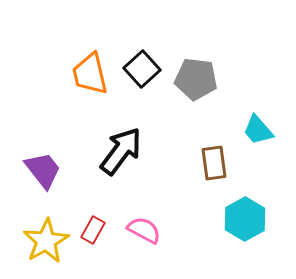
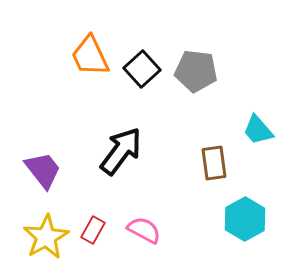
orange trapezoid: moved 18 px up; rotated 12 degrees counterclockwise
gray pentagon: moved 8 px up
yellow star: moved 4 px up
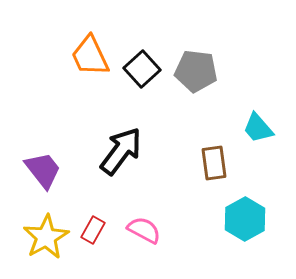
cyan trapezoid: moved 2 px up
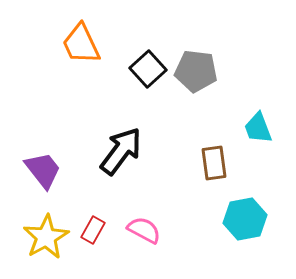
orange trapezoid: moved 9 px left, 12 px up
black square: moved 6 px right
cyan trapezoid: rotated 20 degrees clockwise
cyan hexagon: rotated 18 degrees clockwise
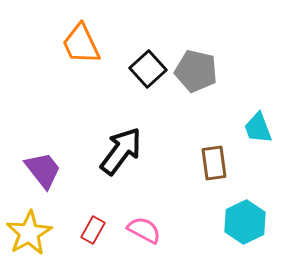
gray pentagon: rotated 6 degrees clockwise
cyan hexagon: moved 3 px down; rotated 15 degrees counterclockwise
yellow star: moved 17 px left, 4 px up
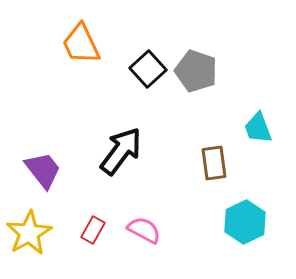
gray pentagon: rotated 6 degrees clockwise
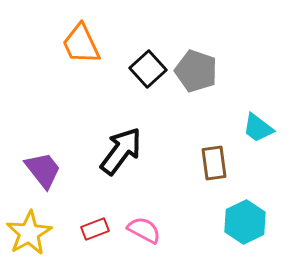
cyan trapezoid: rotated 32 degrees counterclockwise
red rectangle: moved 2 px right, 1 px up; rotated 40 degrees clockwise
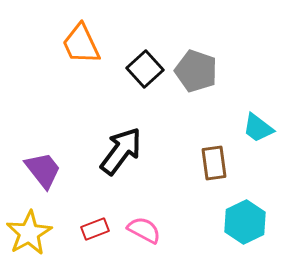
black square: moved 3 px left
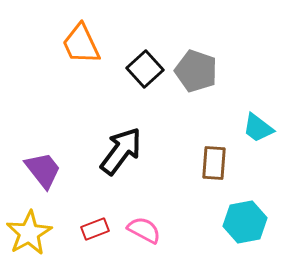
brown rectangle: rotated 12 degrees clockwise
cyan hexagon: rotated 15 degrees clockwise
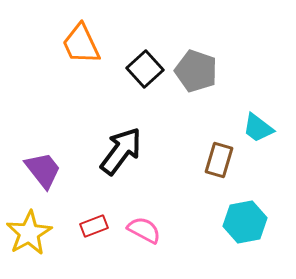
brown rectangle: moved 5 px right, 3 px up; rotated 12 degrees clockwise
red rectangle: moved 1 px left, 3 px up
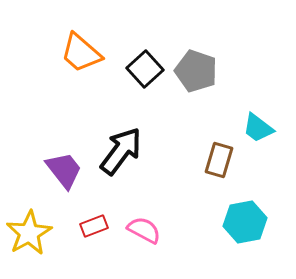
orange trapezoid: moved 9 px down; rotated 24 degrees counterclockwise
purple trapezoid: moved 21 px right
